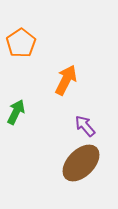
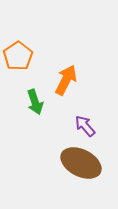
orange pentagon: moved 3 px left, 13 px down
green arrow: moved 19 px right, 10 px up; rotated 135 degrees clockwise
brown ellipse: rotated 72 degrees clockwise
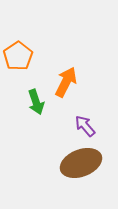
orange arrow: moved 2 px down
green arrow: moved 1 px right
brown ellipse: rotated 48 degrees counterclockwise
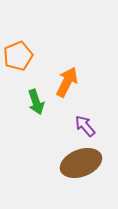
orange pentagon: rotated 12 degrees clockwise
orange arrow: moved 1 px right
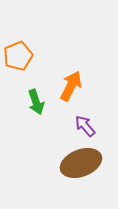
orange arrow: moved 4 px right, 4 px down
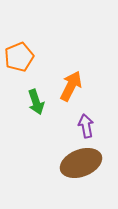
orange pentagon: moved 1 px right, 1 px down
purple arrow: moved 1 px right; rotated 30 degrees clockwise
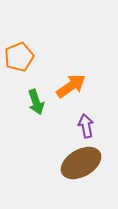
orange arrow: rotated 28 degrees clockwise
brown ellipse: rotated 9 degrees counterclockwise
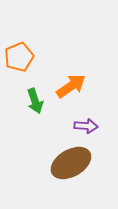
green arrow: moved 1 px left, 1 px up
purple arrow: rotated 105 degrees clockwise
brown ellipse: moved 10 px left
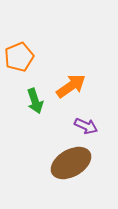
purple arrow: rotated 20 degrees clockwise
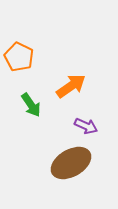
orange pentagon: rotated 24 degrees counterclockwise
green arrow: moved 4 px left, 4 px down; rotated 15 degrees counterclockwise
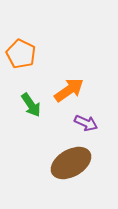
orange pentagon: moved 2 px right, 3 px up
orange arrow: moved 2 px left, 4 px down
purple arrow: moved 3 px up
